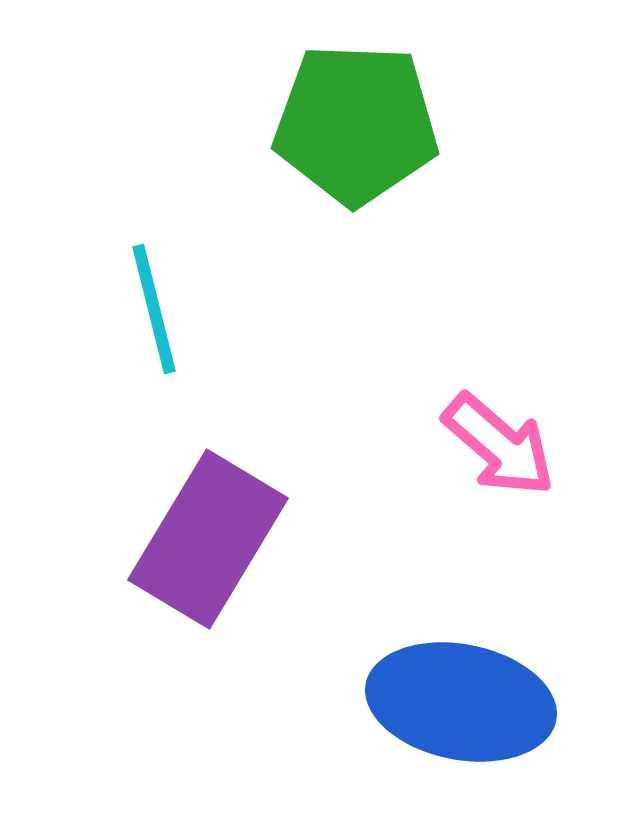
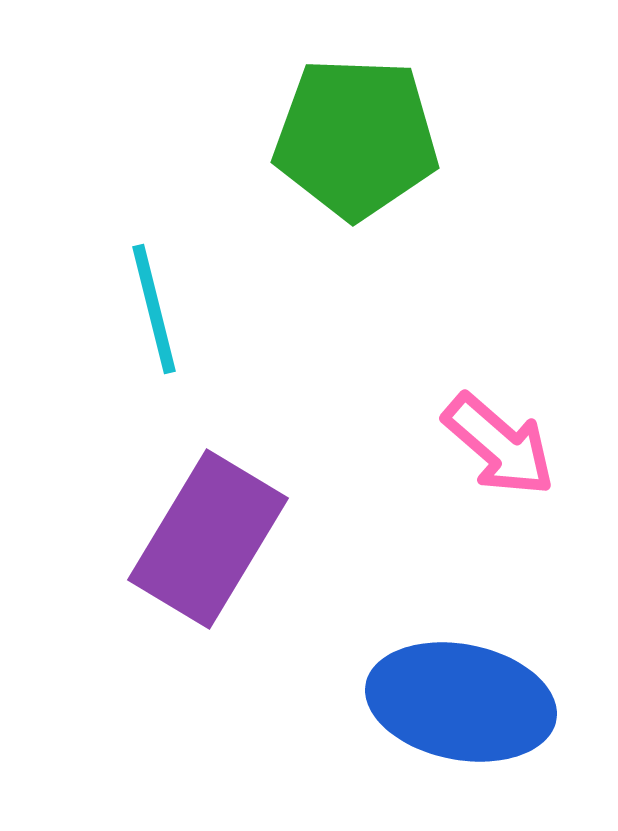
green pentagon: moved 14 px down
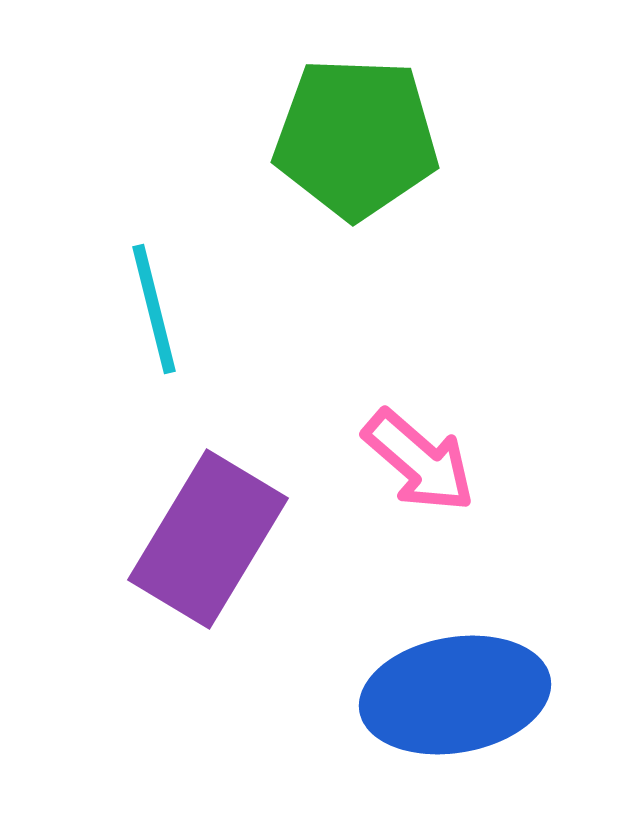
pink arrow: moved 80 px left, 16 px down
blue ellipse: moved 6 px left, 7 px up; rotated 21 degrees counterclockwise
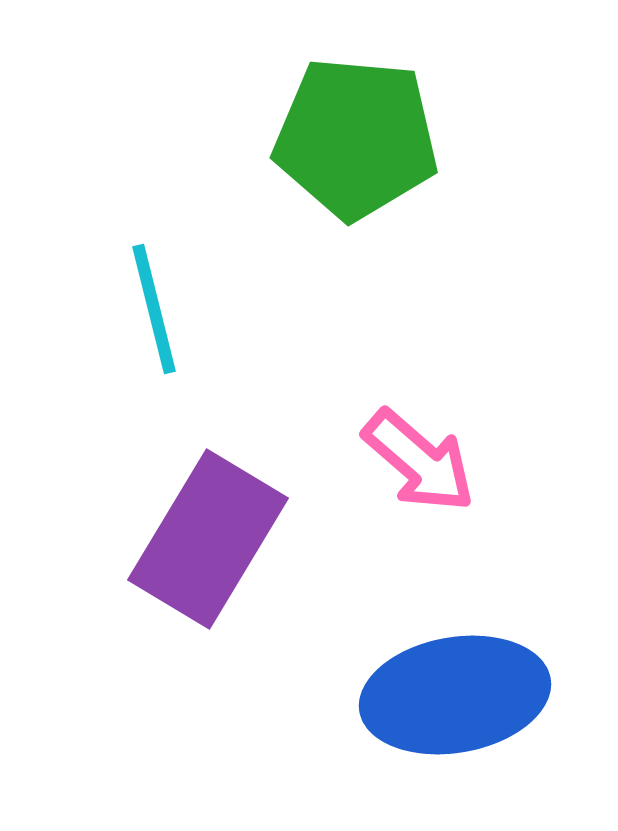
green pentagon: rotated 3 degrees clockwise
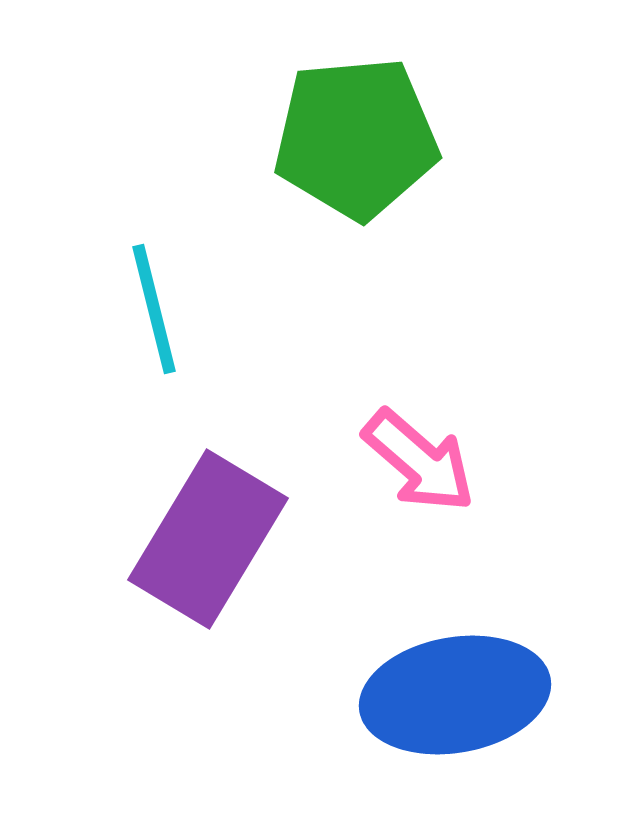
green pentagon: rotated 10 degrees counterclockwise
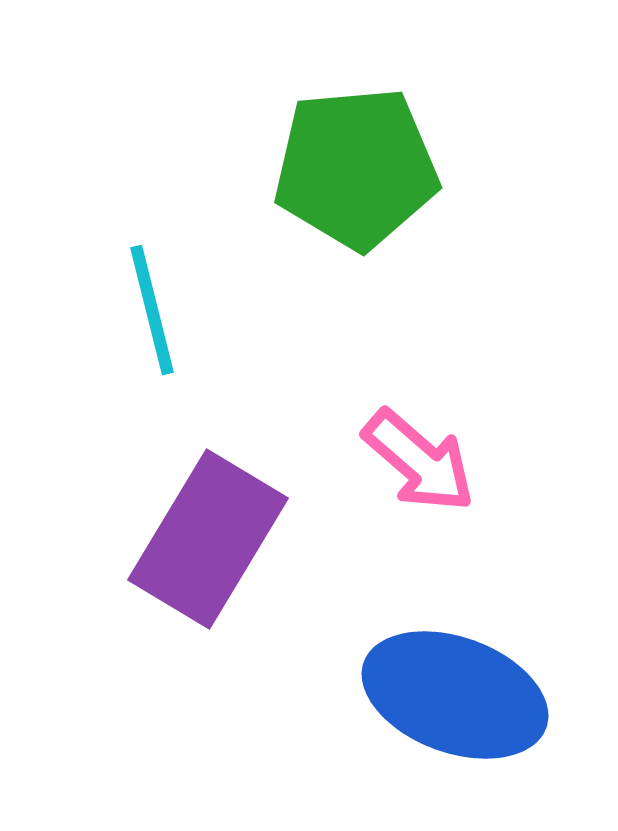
green pentagon: moved 30 px down
cyan line: moved 2 px left, 1 px down
blue ellipse: rotated 30 degrees clockwise
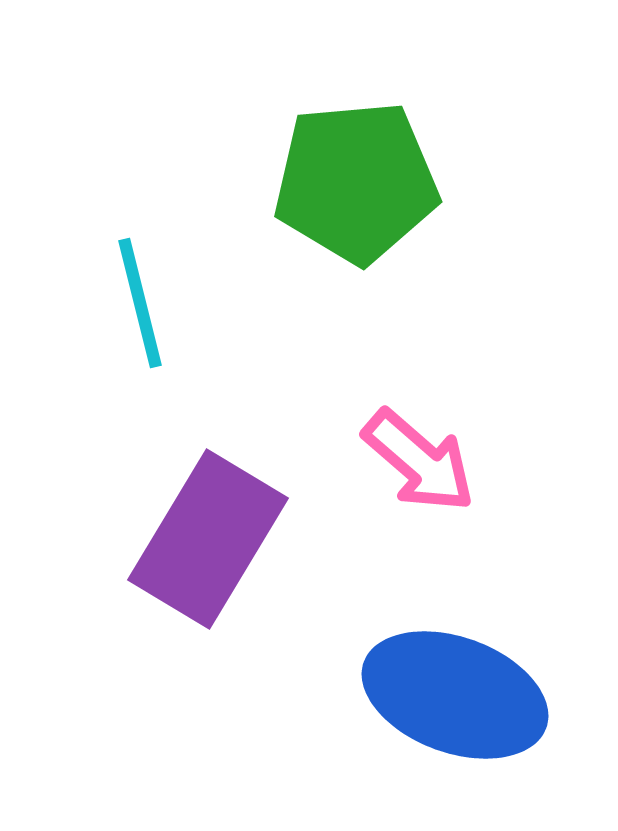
green pentagon: moved 14 px down
cyan line: moved 12 px left, 7 px up
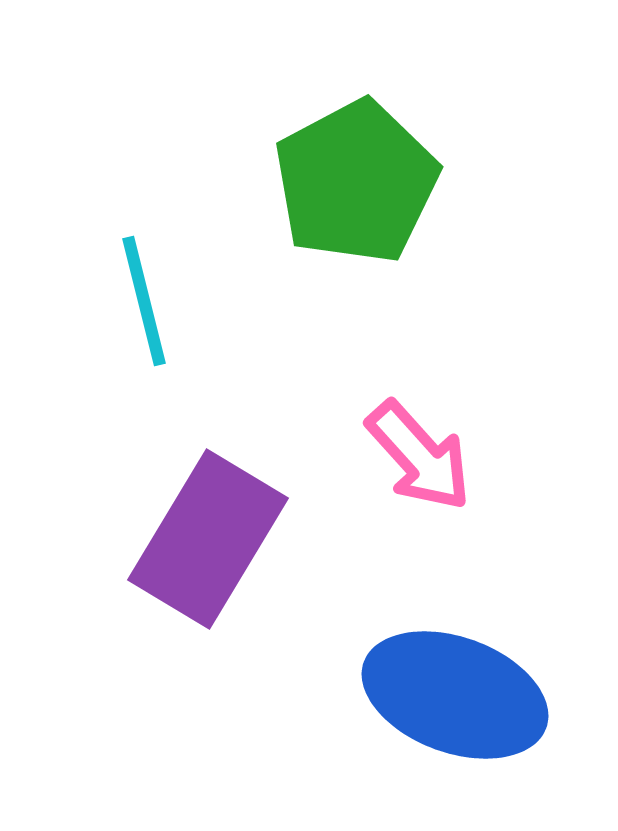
green pentagon: rotated 23 degrees counterclockwise
cyan line: moved 4 px right, 2 px up
pink arrow: moved 5 px up; rotated 7 degrees clockwise
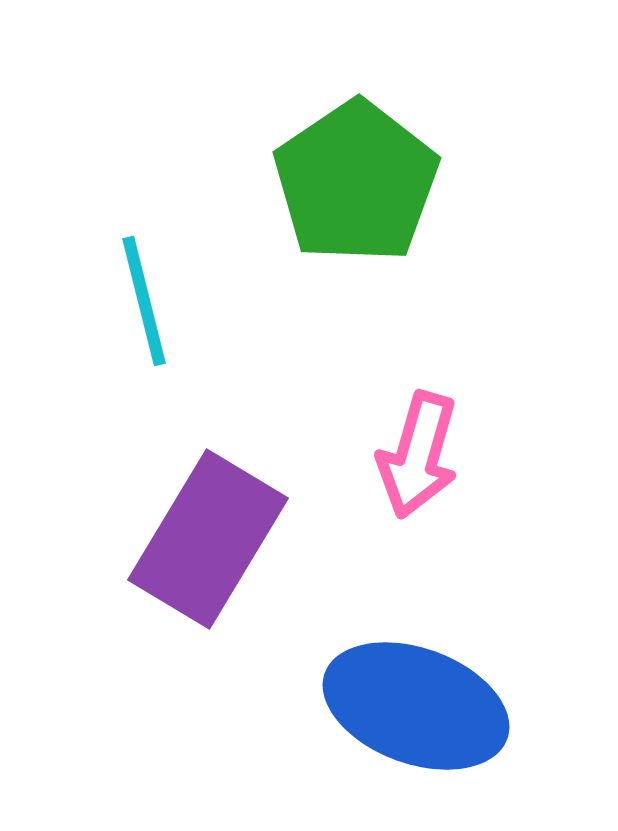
green pentagon: rotated 6 degrees counterclockwise
pink arrow: moved 1 px left, 1 px up; rotated 58 degrees clockwise
blue ellipse: moved 39 px left, 11 px down
